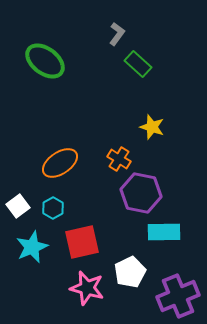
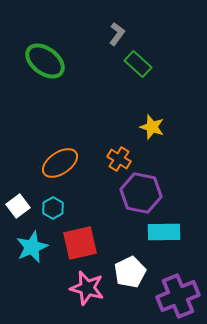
red square: moved 2 px left, 1 px down
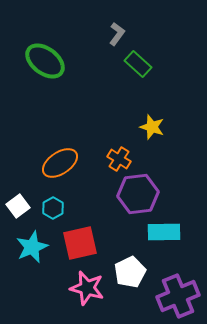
purple hexagon: moved 3 px left, 1 px down; rotated 18 degrees counterclockwise
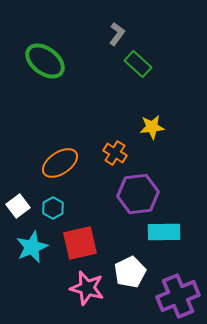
yellow star: rotated 25 degrees counterclockwise
orange cross: moved 4 px left, 6 px up
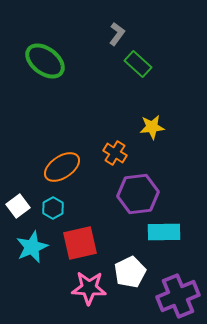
orange ellipse: moved 2 px right, 4 px down
pink star: moved 2 px right; rotated 12 degrees counterclockwise
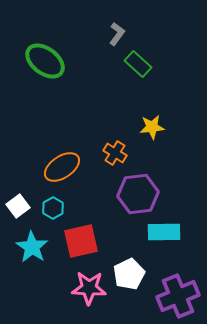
red square: moved 1 px right, 2 px up
cyan star: rotated 16 degrees counterclockwise
white pentagon: moved 1 px left, 2 px down
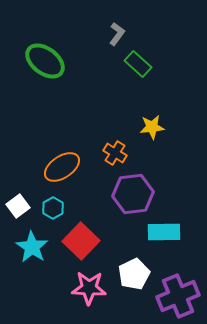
purple hexagon: moved 5 px left
red square: rotated 33 degrees counterclockwise
white pentagon: moved 5 px right
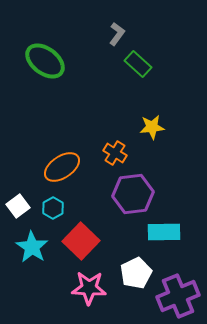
white pentagon: moved 2 px right, 1 px up
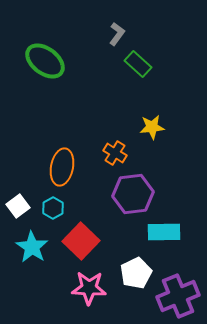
orange ellipse: rotated 45 degrees counterclockwise
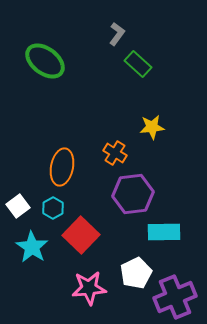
red square: moved 6 px up
pink star: rotated 8 degrees counterclockwise
purple cross: moved 3 px left, 1 px down
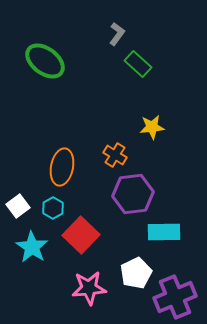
orange cross: moved 2 px down
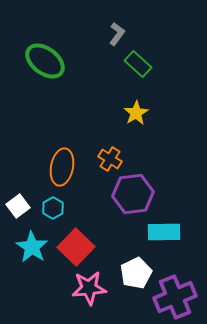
yellow star: moved 16 px left, 14 px up; rotated 25 degrees counterclockwise
orange cross: moved 5 px left, 4 px down
red square: moved 5 px left, 12 px down
